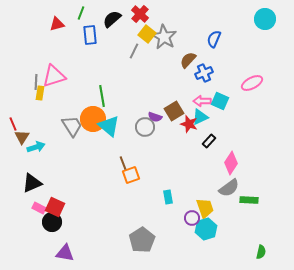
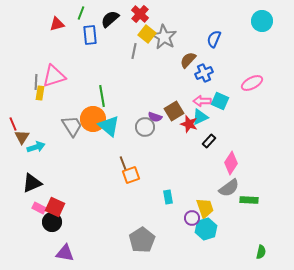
black semicircle at (112, 19): moved 2 px left
cyan circle at (265, 19): moved 3 px left, 2 px down
gray line at (134, 51): rotated 14 degrees counterclockwise
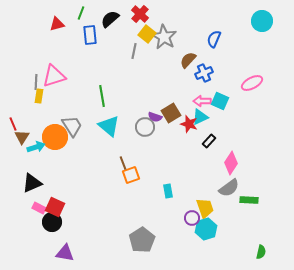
yellow rectangle at (40, 93): moved 1 px left, 3 px down
brown square at (174, 111): moved 3 px left, 2 px down
orange circle at (93, 119): moved 38 px left, 18 px down
cyan rectangle at (168, 197): moved 6 px up
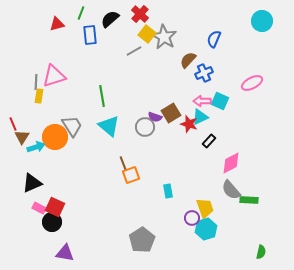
gray line at (134, 51): rotated 49 degrees clockwise
pink diamond at (231, 163): rotated 30 degrees clockwise
gray semicircle at (229, 188): moved 2 px right, 2 px down; rotated 85 degrees clockwise
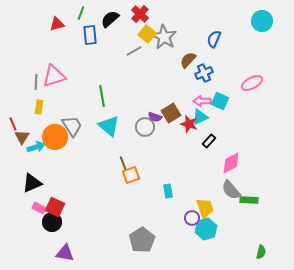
yellow rectangle at (39, 96): moved 11 px down
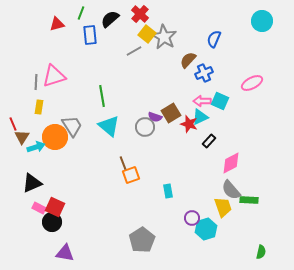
yellow trapezoid at (205, 208): moved 18 px right, 1 px up
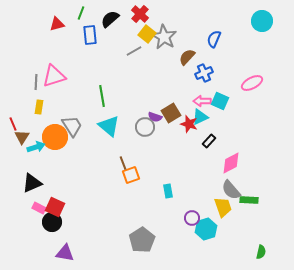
brown semicircle at (188, 60): moved 1 px left, 3 px up
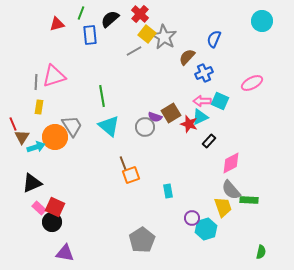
pink rectangle at (39, 208): rotated 16 degrees clockwise
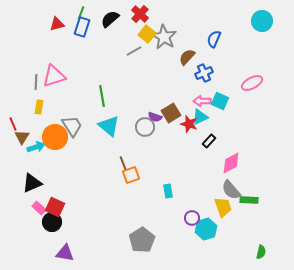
blue rectangle at (90, 35): moved 8 px left, 8 px up; rotated 24 degrees clockwise
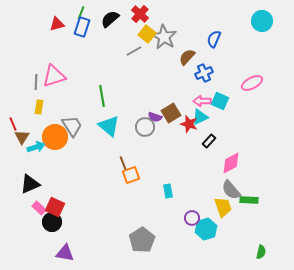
black triangle at (32, 183): moved 2 px left, 1 px down
